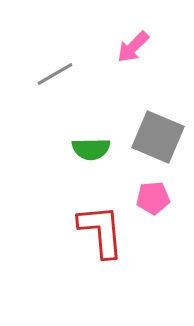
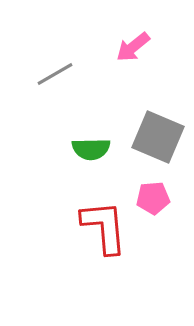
pink arrow: rotated 6 degrees clockwise
red L-shape: moved 3 px right, 4 px up
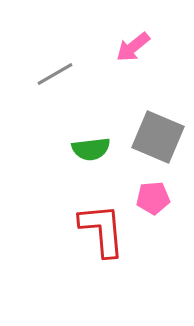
green semicircle: rotated 6 degrees counterclockwise
red L-shape: moved 2 px left, 3 px down
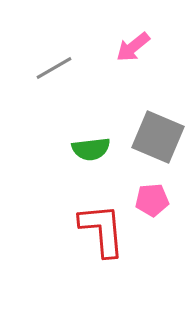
gray line: moved 1 px left, 6 px up
pink pentagon: moved 1 px left, 2 px down
